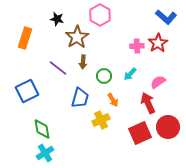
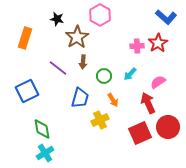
yellow cross: moved 1 px left
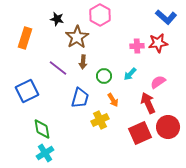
red star: rotated 24 degrees clockwise
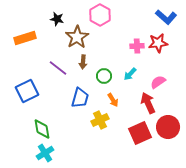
orange rectangle: rotated 55 degrees clockwise
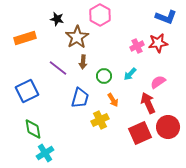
blue L-shape: rotated 20 degrees counterclockwise
pink cross: rotated 24 degrees counterclockwise
green diamond: moved 9 px left
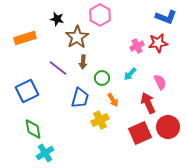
green circle: moved 2 px left, 2 px down
pink semicircle: moved 2 px right; rotated 98 degrees clockwise
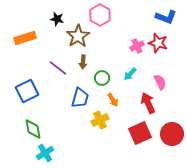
brown star: moved 1 px right, 1 px up
red star: rotated 24 degrees clockwise
red circle: moved 4 px right, 7 px down
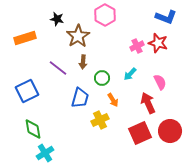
pink hexagon: moved 5 px right
red circle: moved 2 px left, 3 px up
